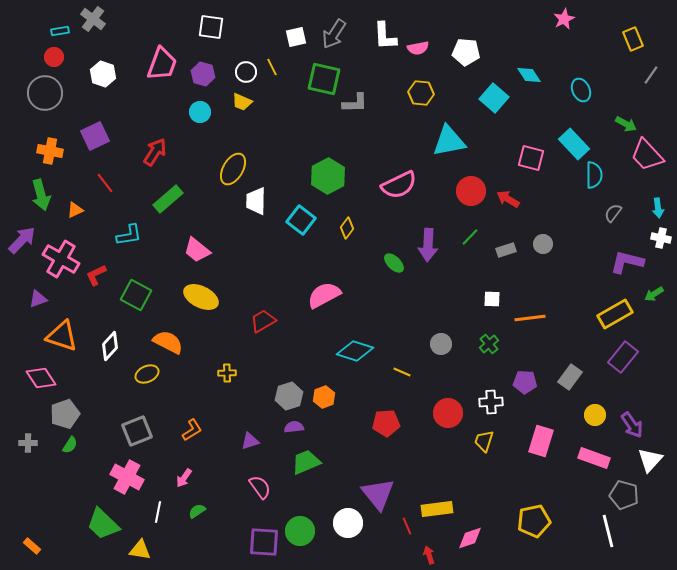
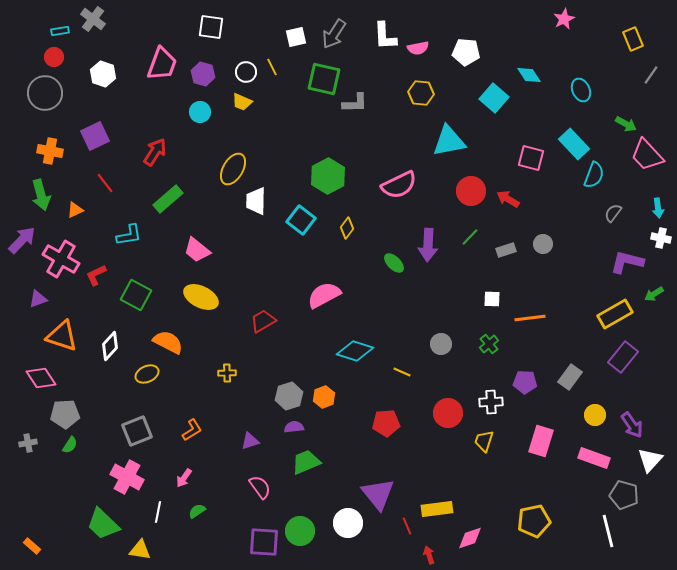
cyan semicircle at (594, 175): rotated 20 degrees clockwise
gray pentagon at (65, 414): rotated 16 degrees clockwise
gray cross at (28, 443): rotated 12 degrees counterclockwise
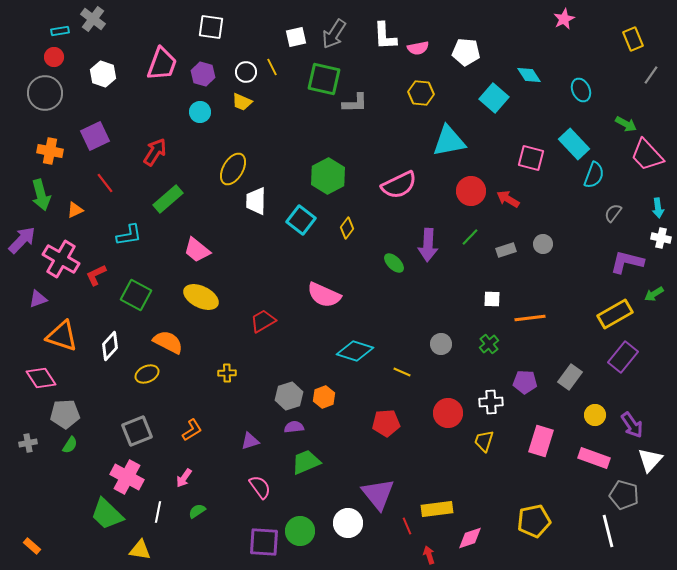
pink semicircle at (324, 295): rotated 128 degrees counterclockwise
green trapezoid at (103, 524): moved 4 px right, 10 px up
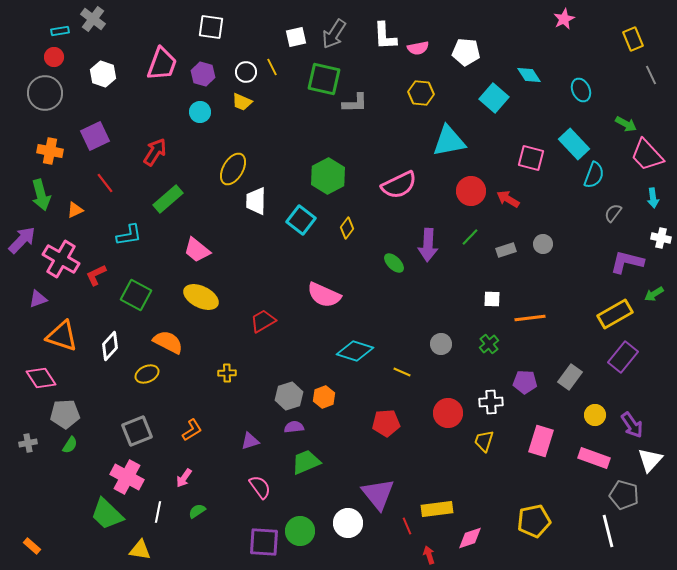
gray line at (651, 75): rotated 60 degrees counterclockwise
cyan arrow at (658, 208): moved 5 px left, 10 px up
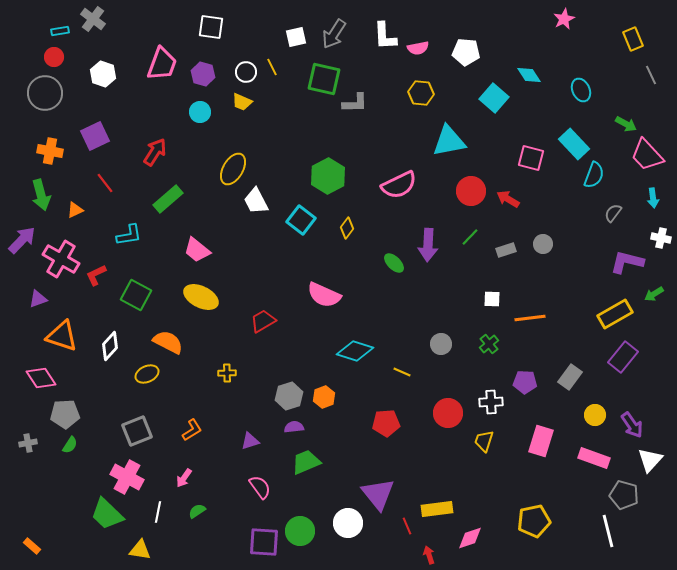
white trapezoid at (256, 201): rotated 28 degrees counterclockwise
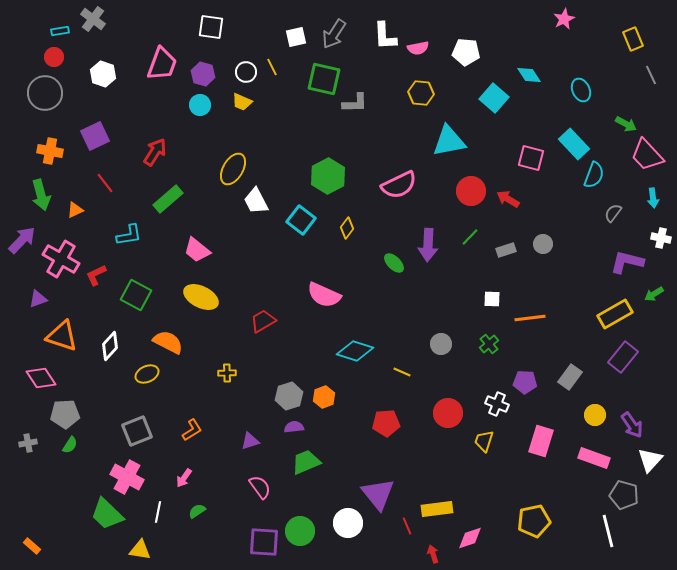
cyan circle at (200, 112): moved 7 px up
white cross at (491, 402): moved 6 px right, 2 px down; rotated 25 degrees clockwise
red arrow at (429, 555): moved 4 px right, 1 px up
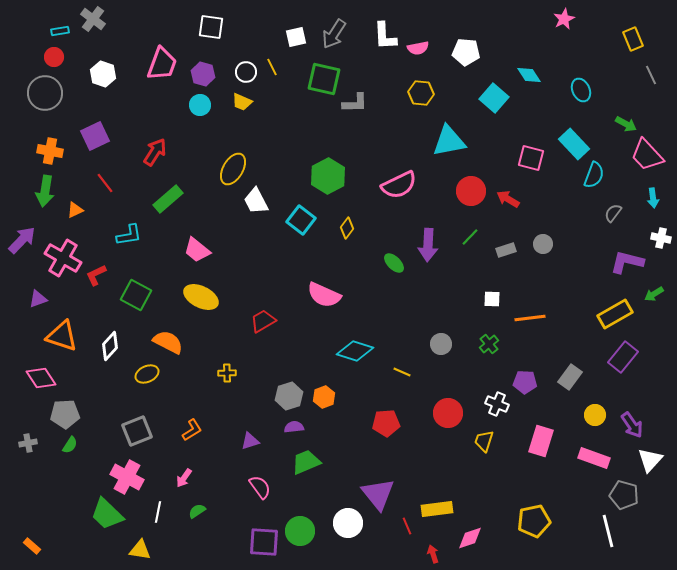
green arrow at (41, 195): moved 4 px right, 4 px up; rotated 24 degrees clockwise
pink cross at (61, 259): moved 2 px right, 1 px up
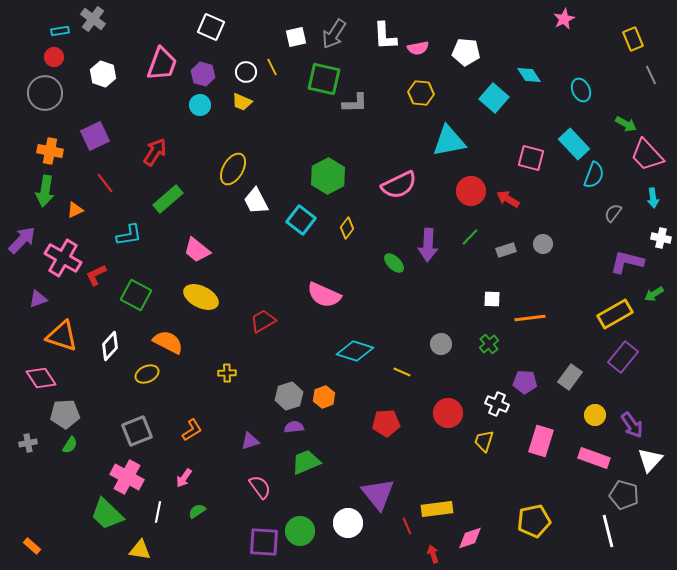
white square at (211, 27): rotated 16 degrees clockwise
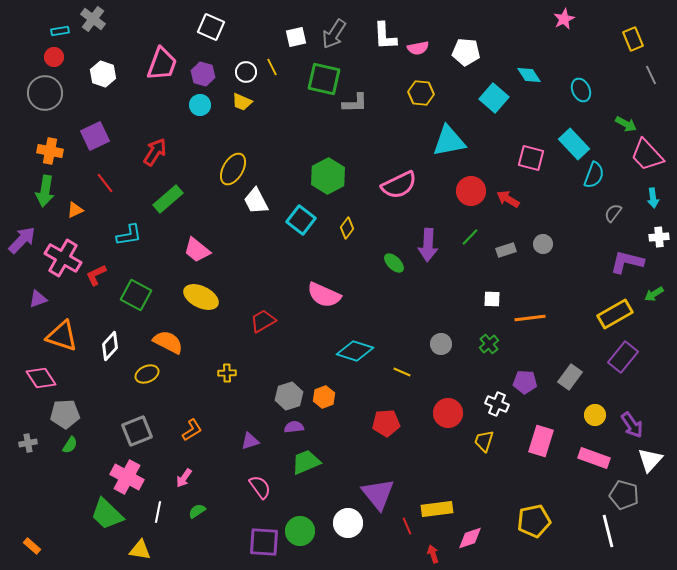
white cross at (661, 238): moved 2 px left, 1 px up; rotated 18 degrees counterclockwise
